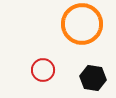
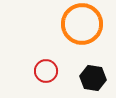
red circle: moved 3 px right, 1 px down
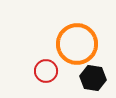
orange circle: moved 5 px left, 20 px down
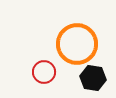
red circle: moved 2 px left, 1 px down
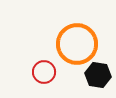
black hexagon: moved 5 px right, 3 px up
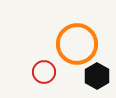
black hexagon: moved 1 px left, 1 px down; rotated 20 degrees clockwise
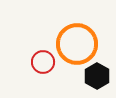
red circle: moved 1 px left, 10 px up
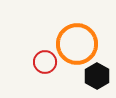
red circle: moved 2 px right
